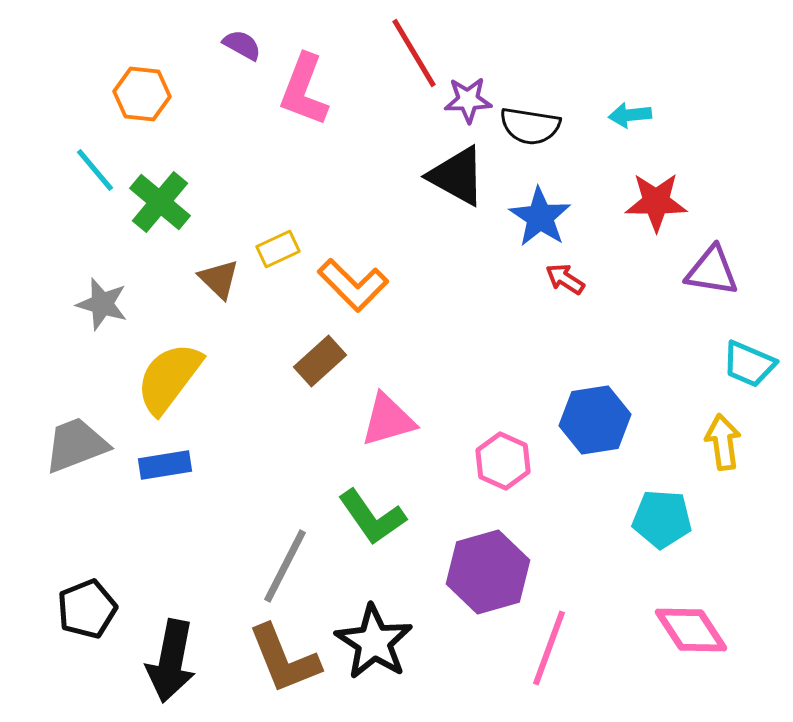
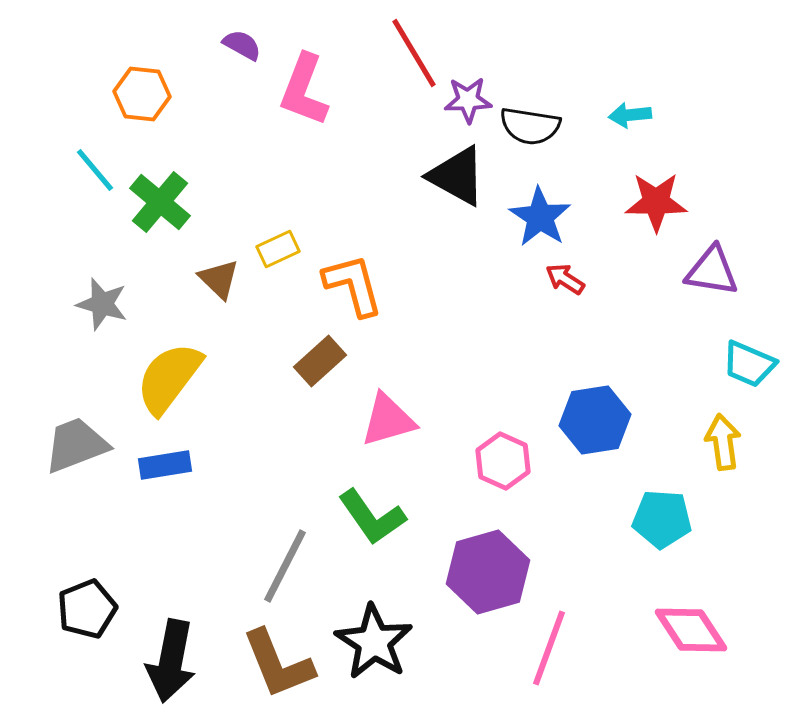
orange L-shape: rotated 150 degrees counterclockwise
brown L-shape: moved 6 px left, 5 px down
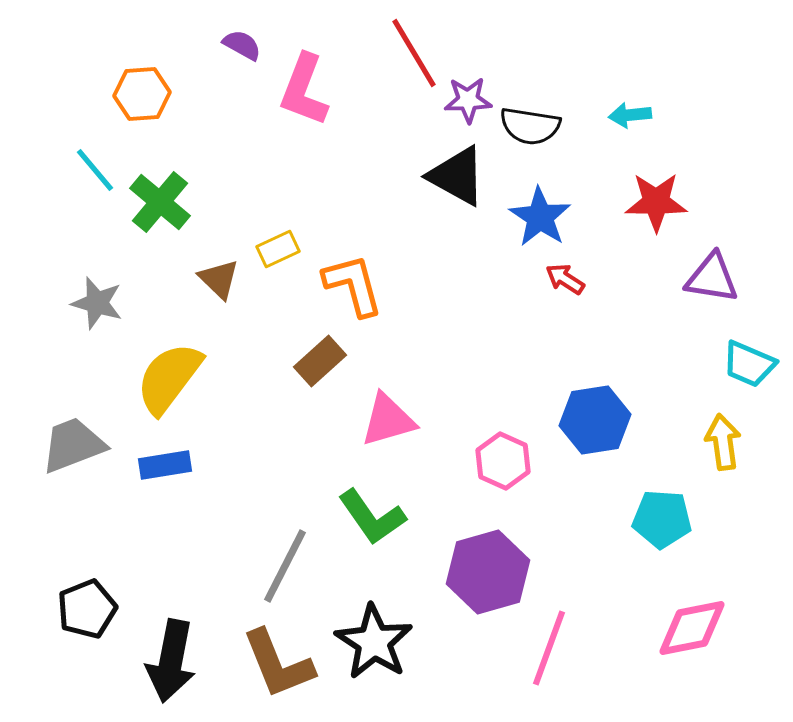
orange hexagon: rotated 10 degrees counterclockwise
purple triangle: moved 7 px down
gray star: moved 5 px left, 1 px up
gray trapezoid: moved 3 px left
pink diamond: moved 1 px right, 2 px up; rotated 68 degrees counterclockwise
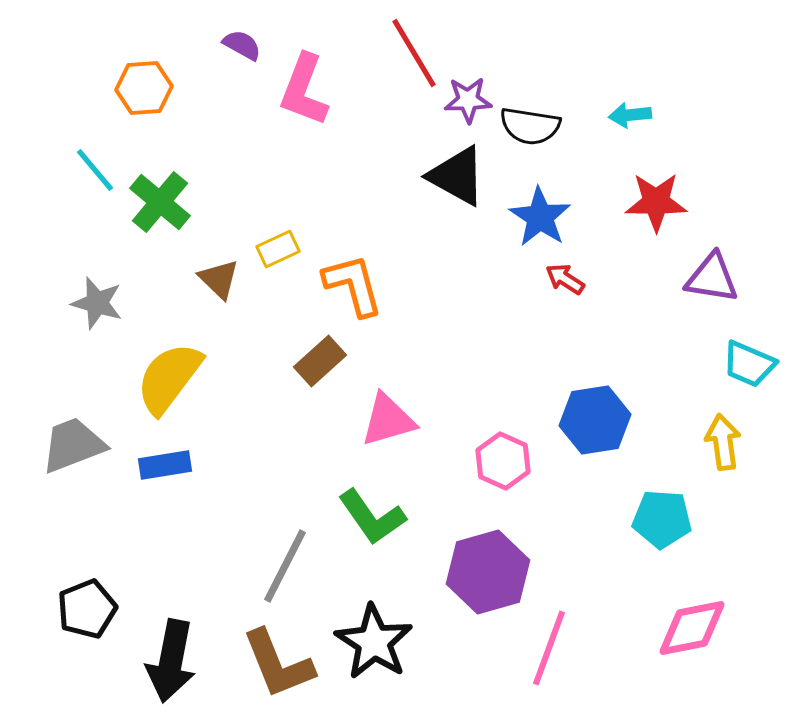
orange hexagon: moved 2 px right, 6 px up
